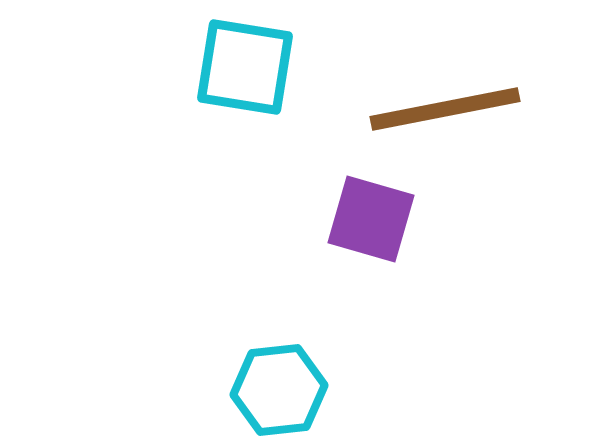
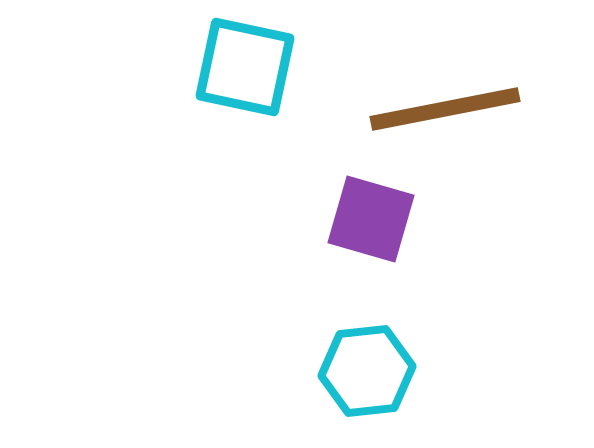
cyan square: rotated 3 degrees clockwise
cyan hexagon: moved 88 px right, 19 px up
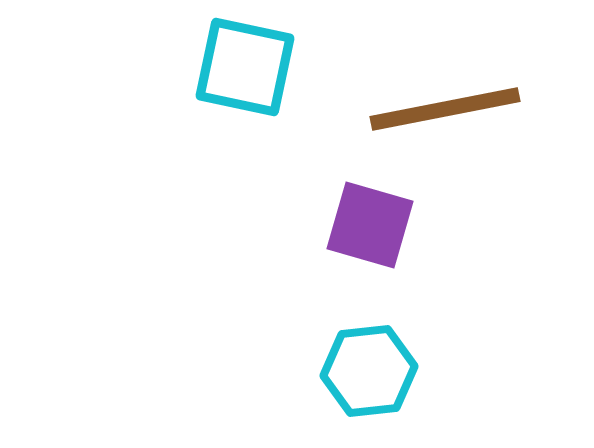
purple square: moved 1 px left, 6 px down
cyan hexagon: moved 2 px right
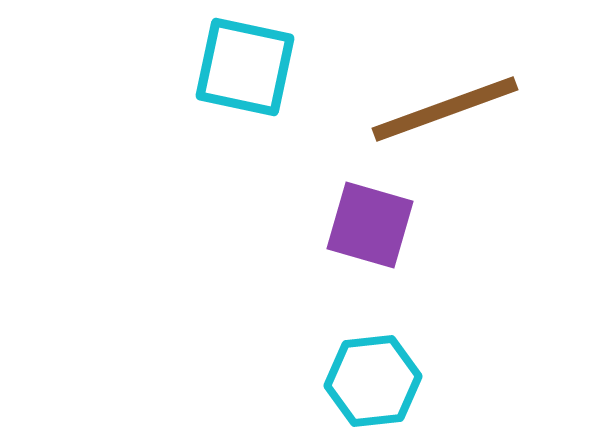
brown line: rotated 9 degrees counterclockwise
cyan hexagon: moved 4 px right, 10 px down
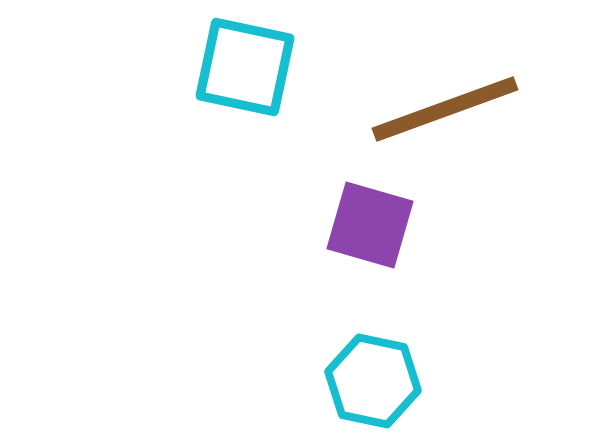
cyan hexagon: rotated 18 degrees clockwise
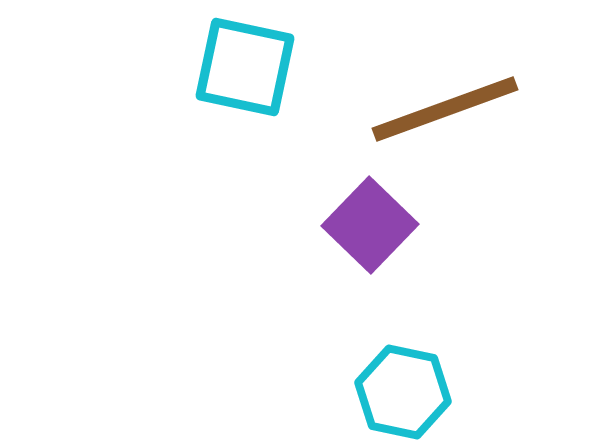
purple square: rotated 28 degrees clockwise
cyan hexagon: moved 30 px right, 11 px down
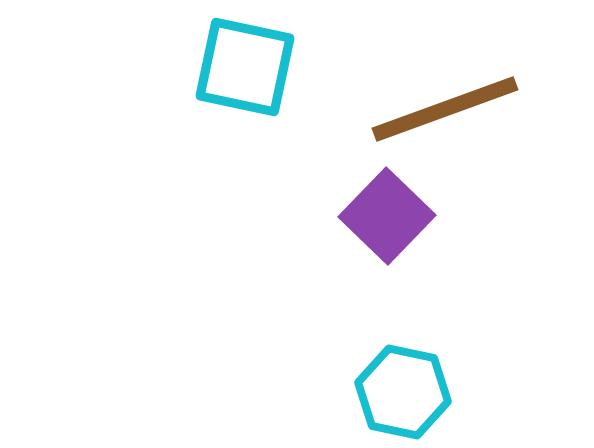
purple square: moved 17 px right, 9 px up
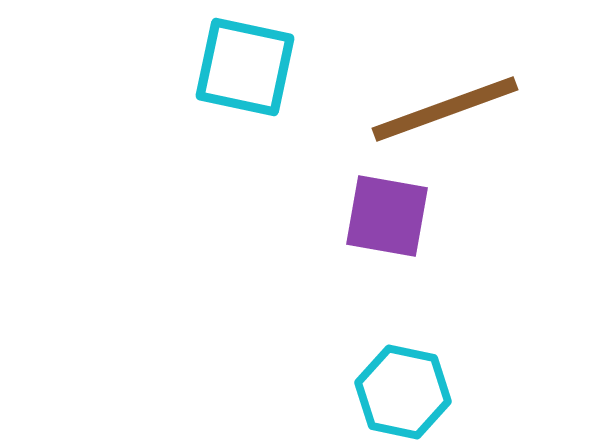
purple square: rotated 34 degrees counterclockwise
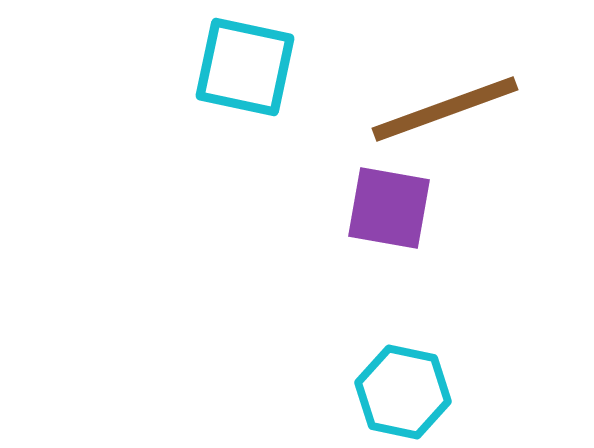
purple square: moved 2 px right, 8 px up
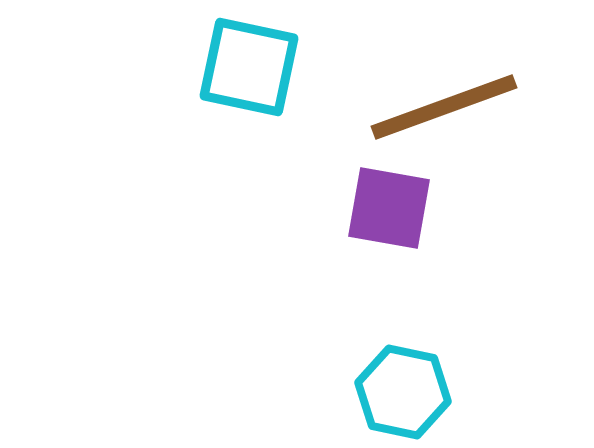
cyan square: moved 4 px right
brown line: moved 1 px left, 2 px up
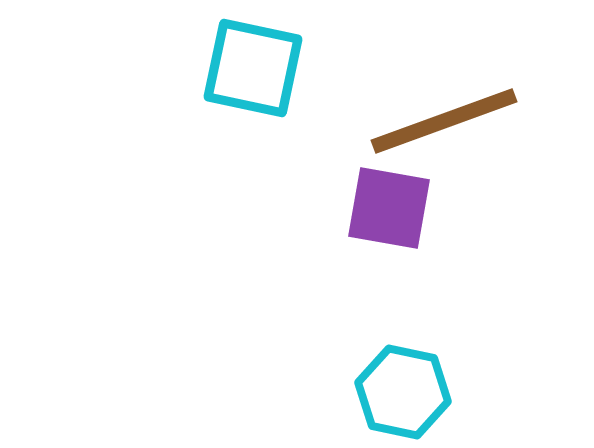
cyan square: moved 4 px right, 1 px down
brown line: moved 14 px down
